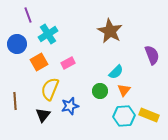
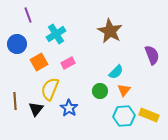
cyan cross: moved 8 px right
blue star: moved 1 px left, 2 px down; rotated 24 degrees counterclockwise
black triangle: moved 7 px left, 6 px up
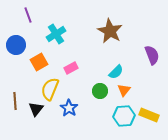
blue circle: moved 1 px left, 1 px down
pink rectangle: moved 3 px right, 5 px down
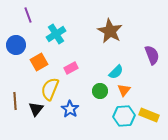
blue star: moved 1 px right, 1 px down
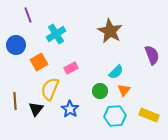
cyan hexagon: moved 9 px left
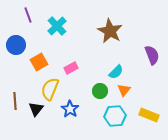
cyan cross: moved 1 px right, 8 px up; rotated 12 degrees counterclockwise
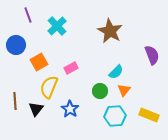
yellow semicircle: moved 1 px left, 2 px up
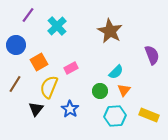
purple line: rotated 56 degrees clockwise
brown line: moved 17 px up; rotated 36 degrees clockwise
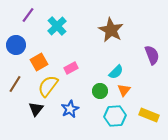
brown star: moved 1 px right, 1 px up
yellow semicircle: moved 1 px left, 1 px up; rotated 15 degrees clockwise
blue star: rotated 12 degrees clockwise
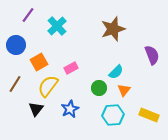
brown star: moved 2 px right, 1 px up; rotated 25 degrees clockwise
green circle: moved 1 px left, 3 px up
cyan hexagon: moved 2 px left, 1 px up
